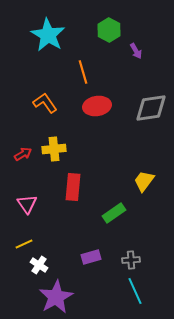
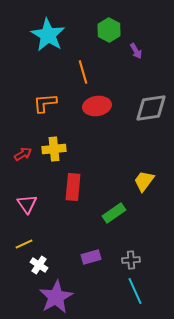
orange L-shape: rotated 60 degrees counterclockwise
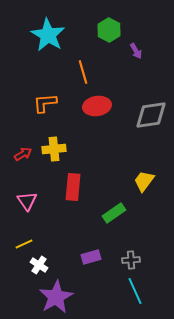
gray diamond: moved 7 px down
pink triangle: moved 3 px up
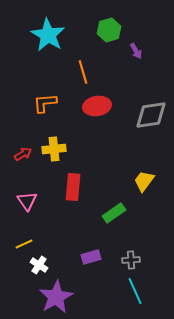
green hexagon: rotated 15 degrees clockwise
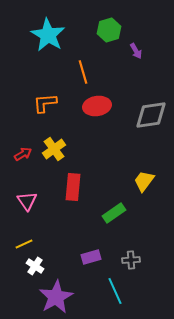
yellow cross: rotated 30 degrees counterclockwise
white cross: moved 4 px left, 1 px down
cyan line: moved 20 px left
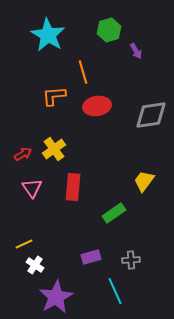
orange L-shape: moved 9 px right, 7 px up
pink triangle: moved 5 px right, 13 px up
white cross: moved 1 px up
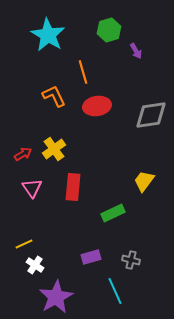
orange L-shape: rotated 70 degrees clockwise
green rectangle: moved 1 px left; rotated 10 degrees clockwise
gray cross: rotated 18 degrees clockwise
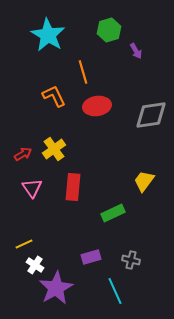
purple star: moved 9 px up
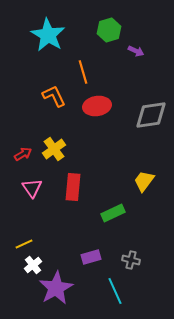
purple arrow: rotated 35 degrees counterclockwise
white cross: moved 2 px left; rotated 18 degrees clockwise
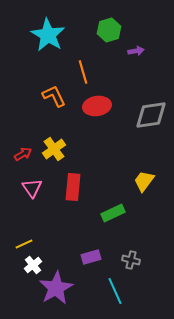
purple arrow: rotated 35 degrees counterclockwise
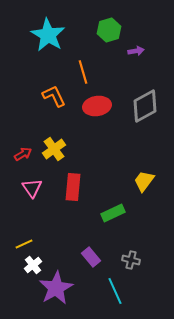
gray diamond: moved 6 px left, 9 px up; rotated 20 degrees counterclockwise
purple rectangle: rotated 66 degrees clockwise
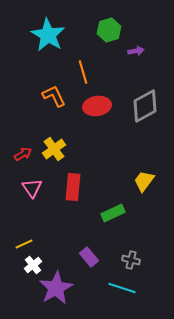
purple rectangle: moved 2 px left
cyan line: moved 7 px right, 3 px up; rotated 48 degrees counterclockwise
